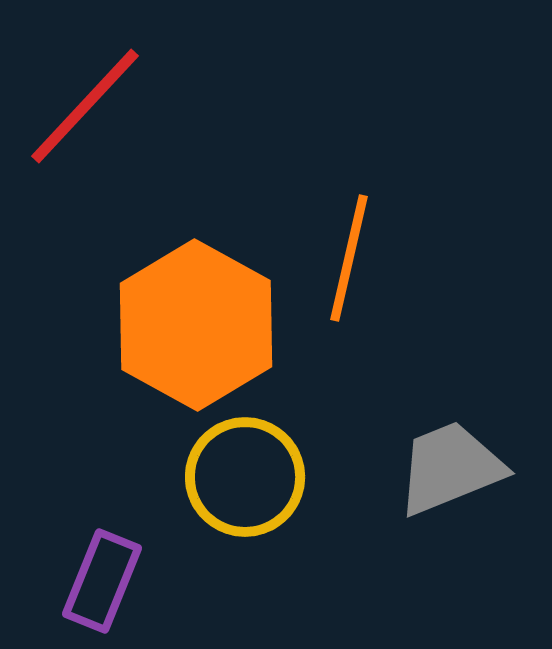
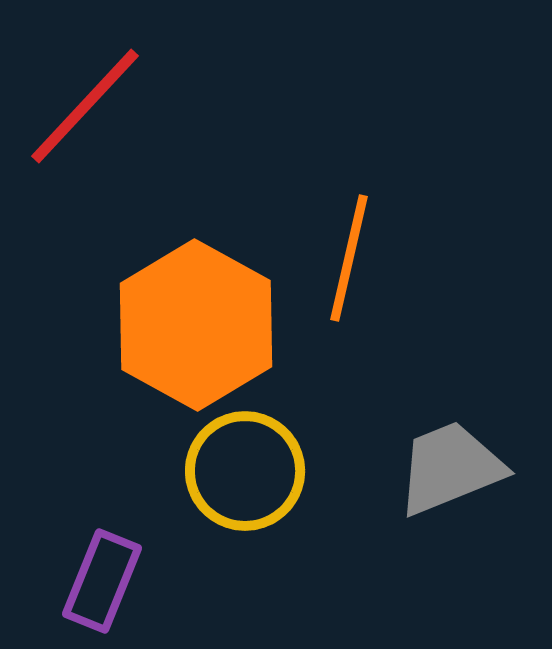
yellow circle: moved 6 px up
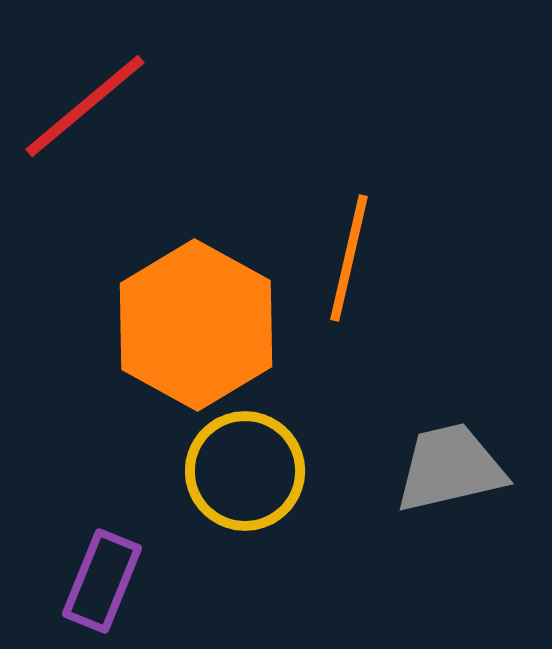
red line: rotated 7 degrees clockwise
gray trapezoid: rotated 9 degrees clockwise
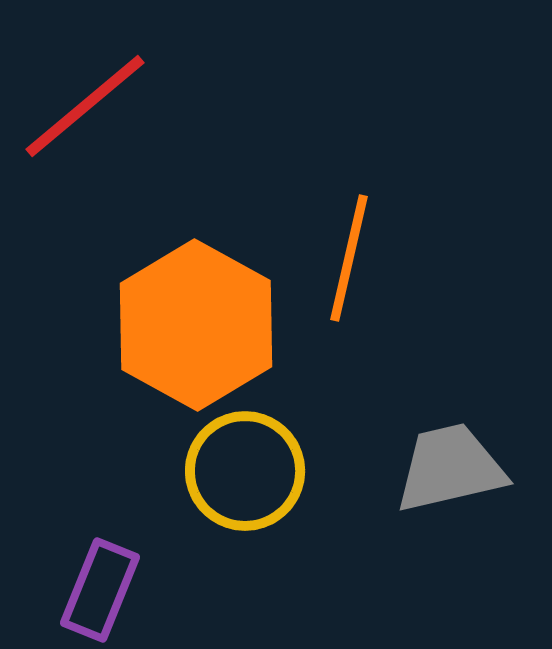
purple rectangle: moved 2 px left, 9 px down
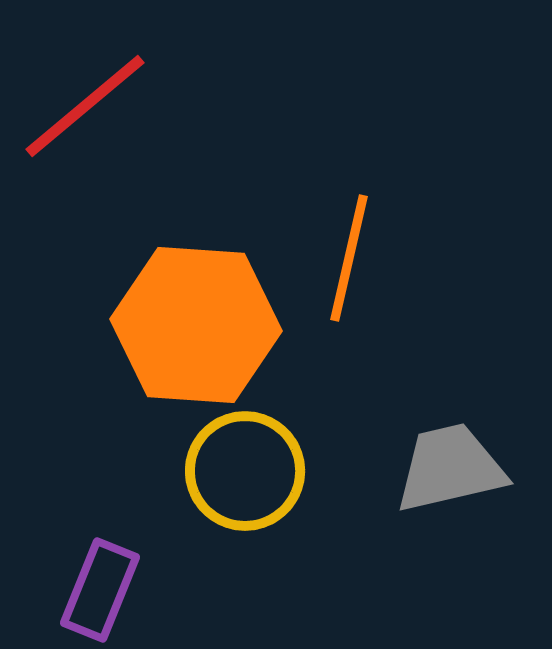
orange hexagon: rotated 25 degrees counterclockwise
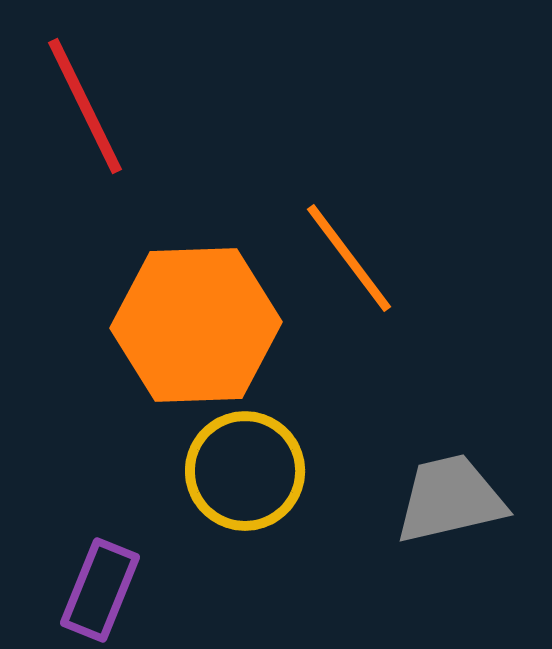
red line: rotated 76 degrees counterclockwise
orange line: rotated 50 degrees counterclockwise
orange hexagon: rotated 6 degrees counterclockwise
gray trapezoid: moved 31 px down
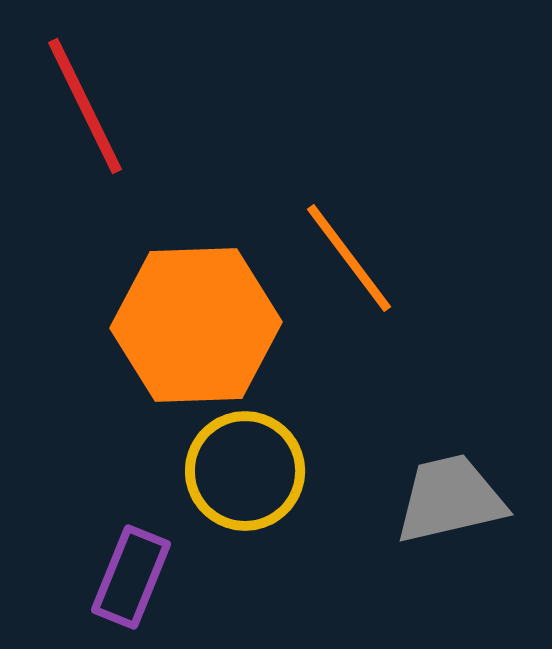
purple rectangle: moved 31 px right, 13 px up
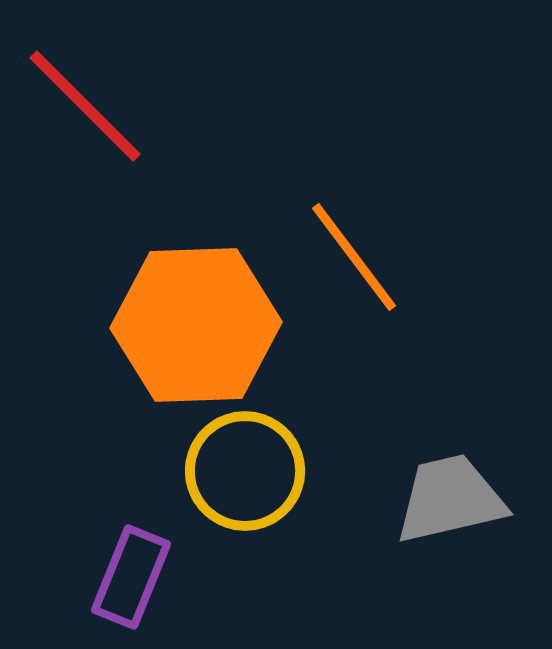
red line: rotated 19 degrees counterclockwise
orange line: moved 5 px right, 1 px up
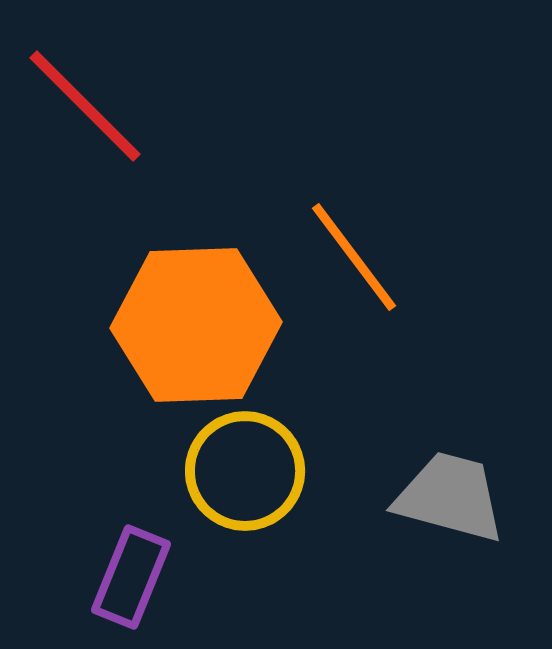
gray trapezoid: moved 2 px up; rotated 28 degrees clockwise
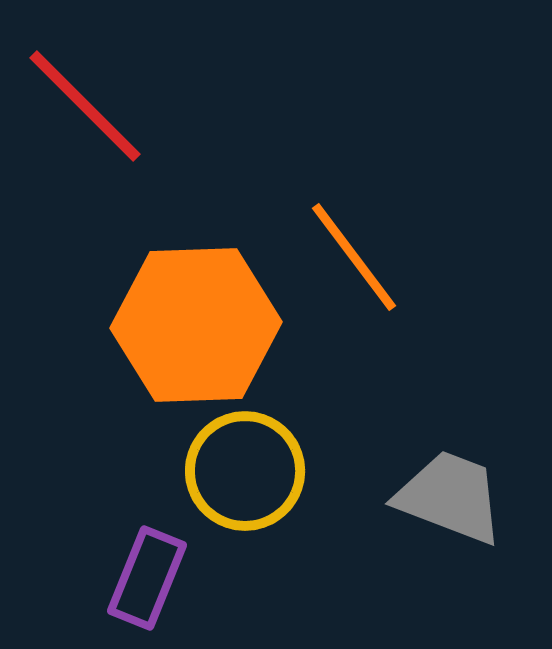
gray trapezoid: rotated 6 degrees clockwise
purple rectangle: moved 16 px right, 1 px down
